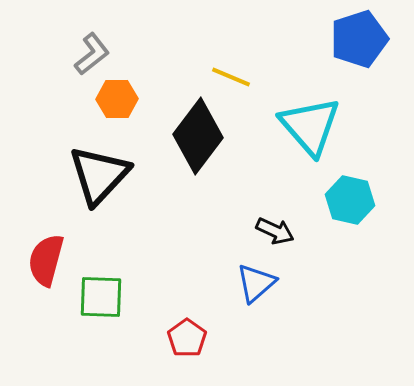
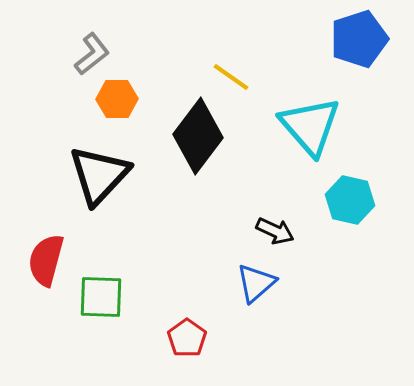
yellow line: rotated 12 degrees clockwise
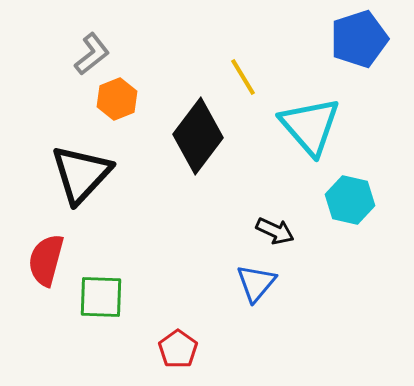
yellow line: moved 12 px right; rotated 24 degrees clockwise
orange hexagon: rotated 21 degrees counterclockwise
black triangle: moved 18 px left, 1 px up
blue triangle: rotated 9 degrees counterclockwise
red pentagon: moved 9 px left, 11 px down
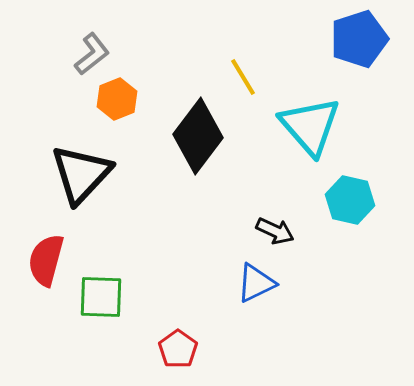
blue triangle: rotated 24 degrees clockwise
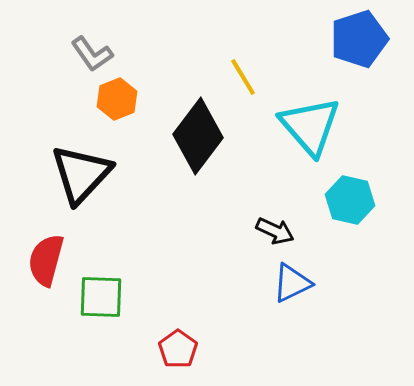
gray L-shape: rotated 93 degrees clockwise
blue triangle: moved 36 px right
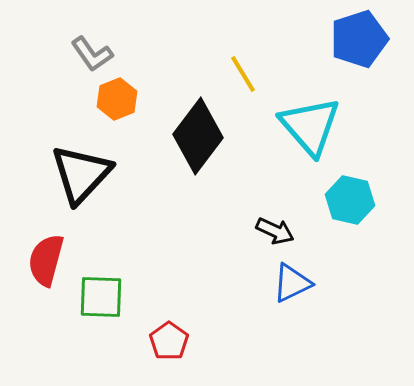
yellow line: moved 3 px up
red pentagon: moved 9 px left, 8 px up
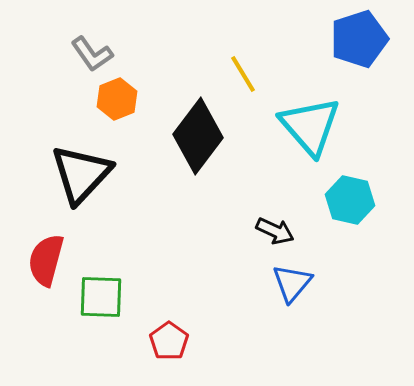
blue triangle: rotated 24 degrees counterclockwise
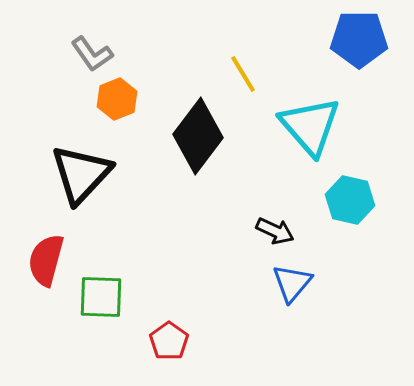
blue pentagon: rotated 18 degrees clockwise
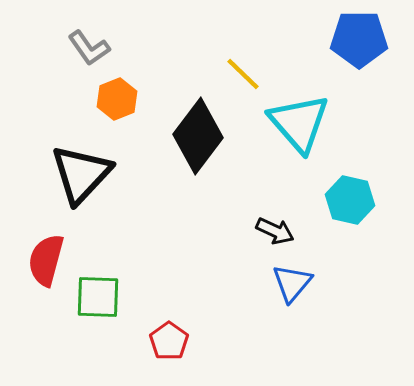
gray L-shape: moved 3 px left, 6 px up
yellow line: rotated 15 degrees counterclockwise
cyan triangle: moved 11 px left, 3 px up
green square: moved 3 px left
